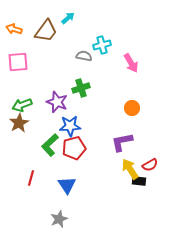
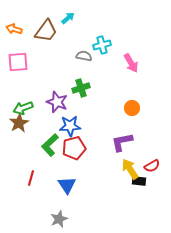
green arrow: moved 1 px right, 3 px down
red semicircle: moved 2 px right, 1 px down
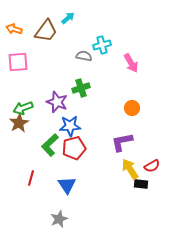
black rectangle: moved 2 px right, 3 px down
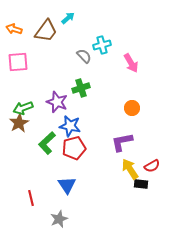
gray semicircle: rotated 35 degrees clockwise
blue star: rotated 15 degrees clockwise
green L-shape: moved 3 px left, 2 px up
red line: moved 20 px down; rotated 28 degrees counterclockwise
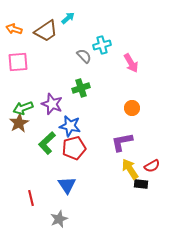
brown trapezoid: rotated 20 degrees clockwise
purple star: moved 5 px left, 2 px down
